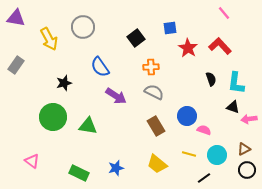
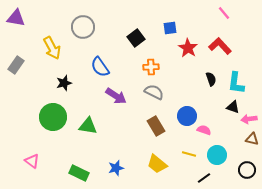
yellow arrow: moved 3 px right, 9 px down
brown triangle: moved 8 px right, 10 px up; rotated 40 degrees clockwise
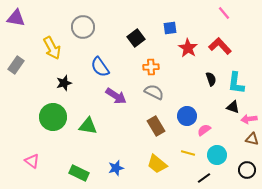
pink semicircle: rotated 56 degrees counterclockwise
yellow line: moved 1 px left, 1 px up
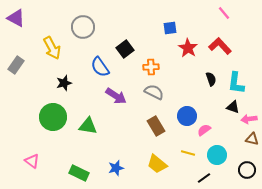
purple triangle: rotated 18 degrees clockwise
black square: moved 11 px left, 11 px down
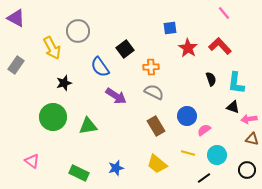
gray circle: moved 5 px left, 4 px down
green triangle: rotated 18 degrees counterclockwise
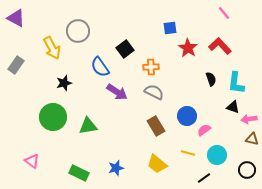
purple arrow: moved 1 px right, 4 px up
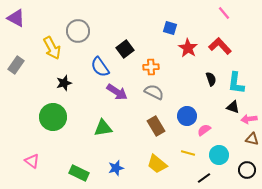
blue square: rotated 24 degrees clockwise
green triangle: moved 15 px right, 2 px down
cyan circle: moved 2 px right
